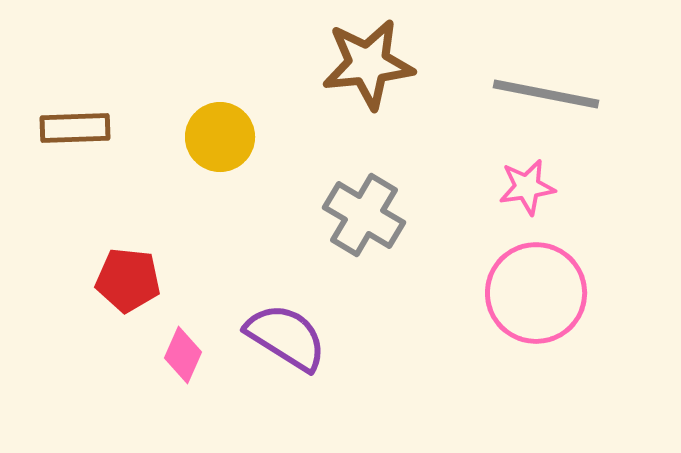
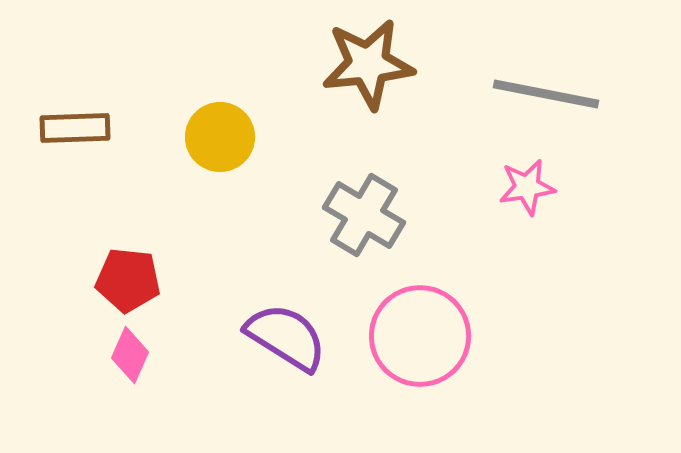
pink circle: moved 116 px left, 43 px down
pink diamond: moved 53 px left
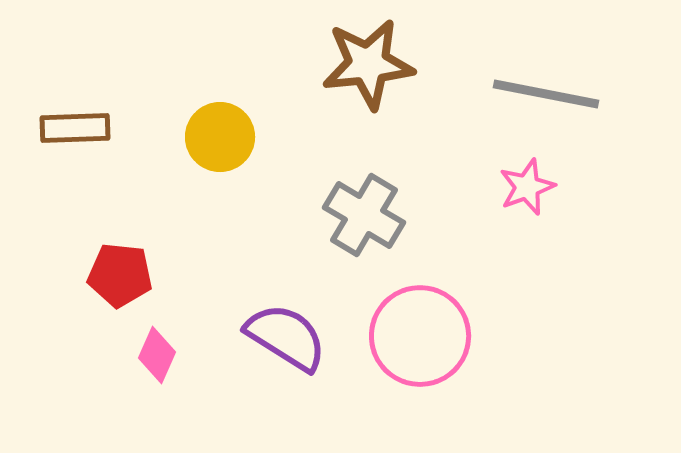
pink star: rotated 12 degrees counterclockwise
red pentagon: moved 8 px left, 5 px up
pink diamond: moved 27 px right
